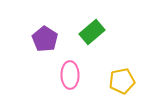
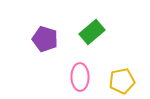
purple pentagon: rotated 15 degrees counterclockwise
pink ellipse: moved 10 px right, 2 px down
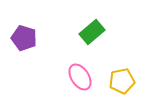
purple pentagon: moved 21 px left, 1 px up
pink ellipse: rotated 32 degrees counterclockwise
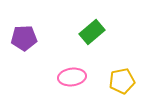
purple pentagon: rotated 20 degrees counterclockwise
pink ellipse: moved 8 px left; rotated 64 degrees counterclockwise
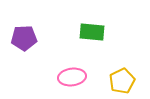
green rectangle: rotated 45 degrees clockwise
yellow pentagon: rotated 15 degrees counterclockwise
